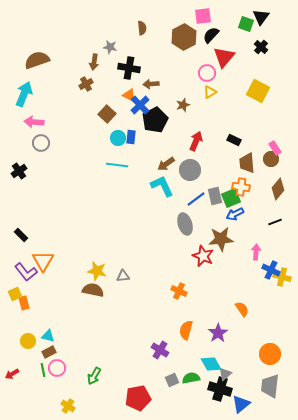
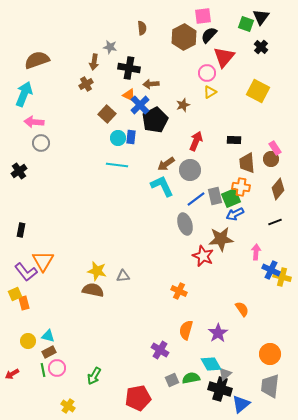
black semicircle at (211, 35): moved 2 px left
black rectangle at (234, 140): rotated 24 degrees counterclockwise
black rectangle at (21, 235): moved 5 px up; rotated 56 degrees clockwise
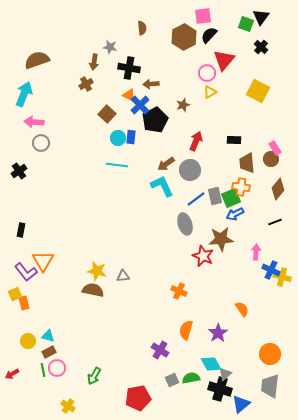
red triangle at (224, 57): moved 3 px down
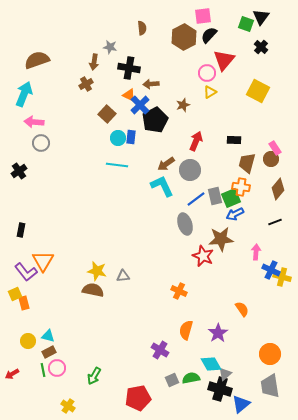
brown trapezoid at (247, 163): rotated 20 degrees clockwise
gray trapezoid at (270, 386): rotated 15 degrees counterclockwise
